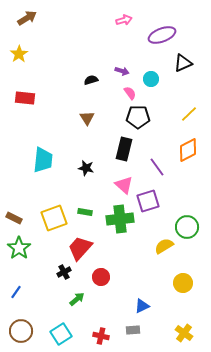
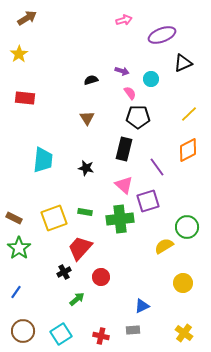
brown circle: moved 2 px right
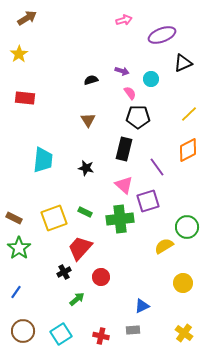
brown triangle: moved 1 px right, 2 px down
green rectangle: rotated 16 degrees clockwise
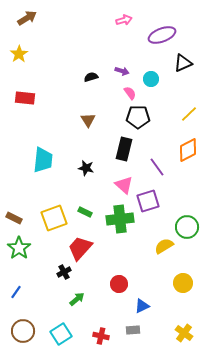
black semicircle: moved 3 px up
red circle: moved 18 px right, 7 px down
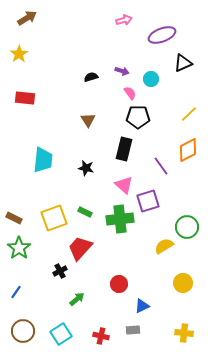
purple line: moved 4 px right, 1 px up
black cross: moved 4 px left, 1 px up
yellow cross: rotated 30 degrees counterclockwise
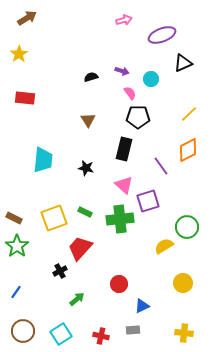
green star: moved 2 px left, 2 px up
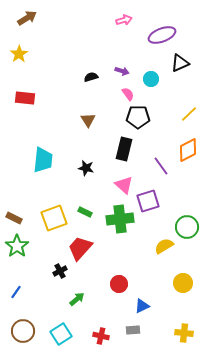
black triangle: moved 3 px left
pink semicircle: moved 2 px left, 1 px down
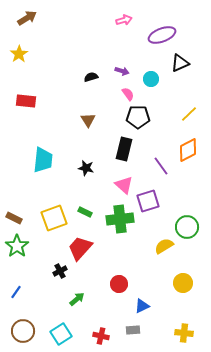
red rectangle: moved 1 px right, 3 px down
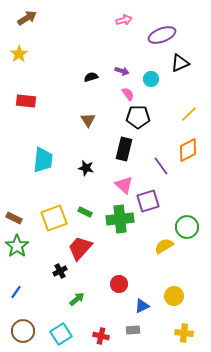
yellow circle: moved 9 px left, 13 px down
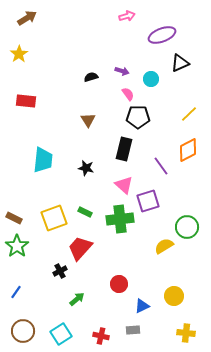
pink arrow: moved 3 px right, 4 px up
yellow cross: moved 2 px right
